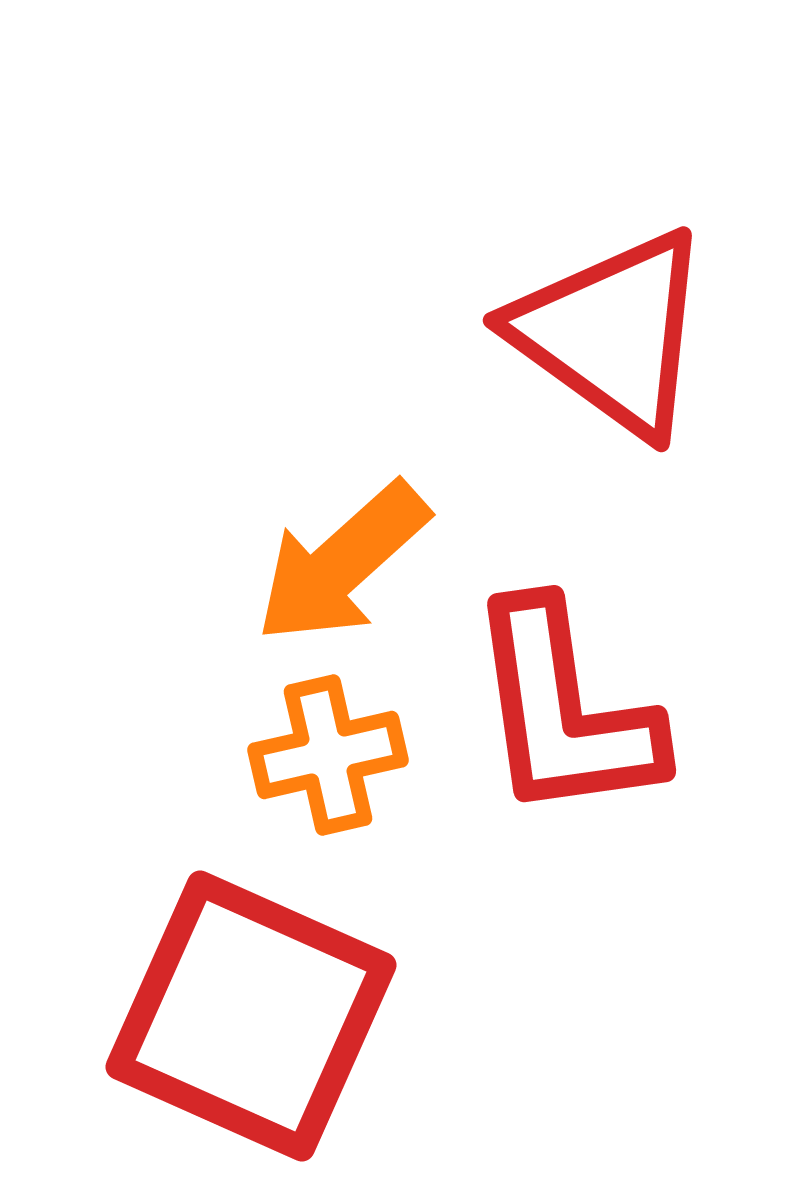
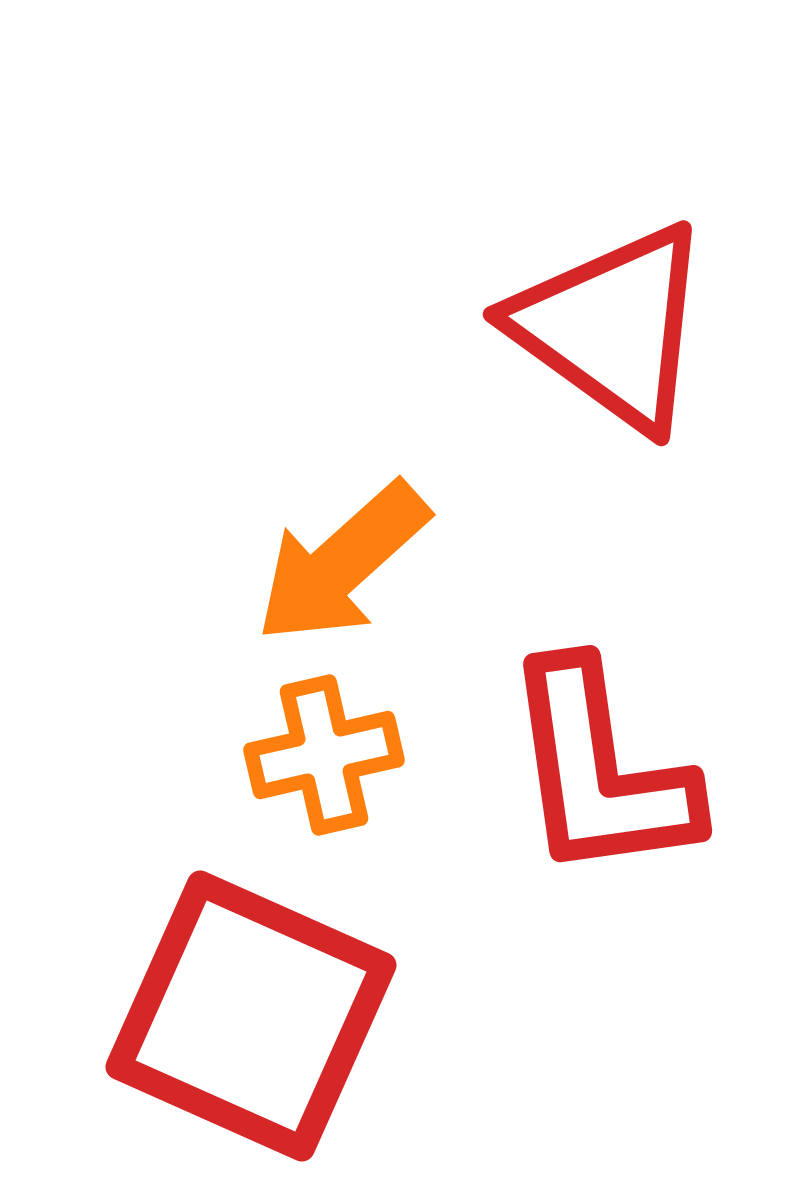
red triangle: moved 6 px up
red L-shape: moved 36 px right, 60 px down
orange cross: moved 4 px left
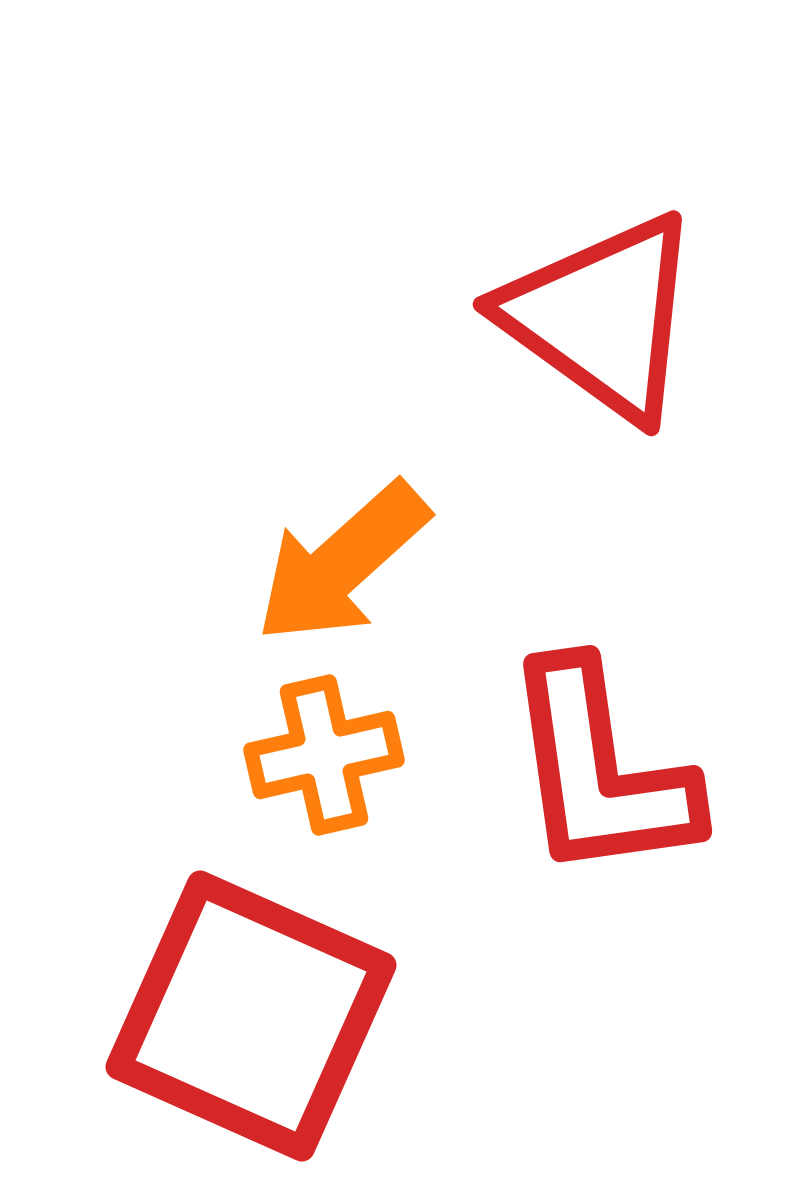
red triangle: moved 10 px left, 10 px up
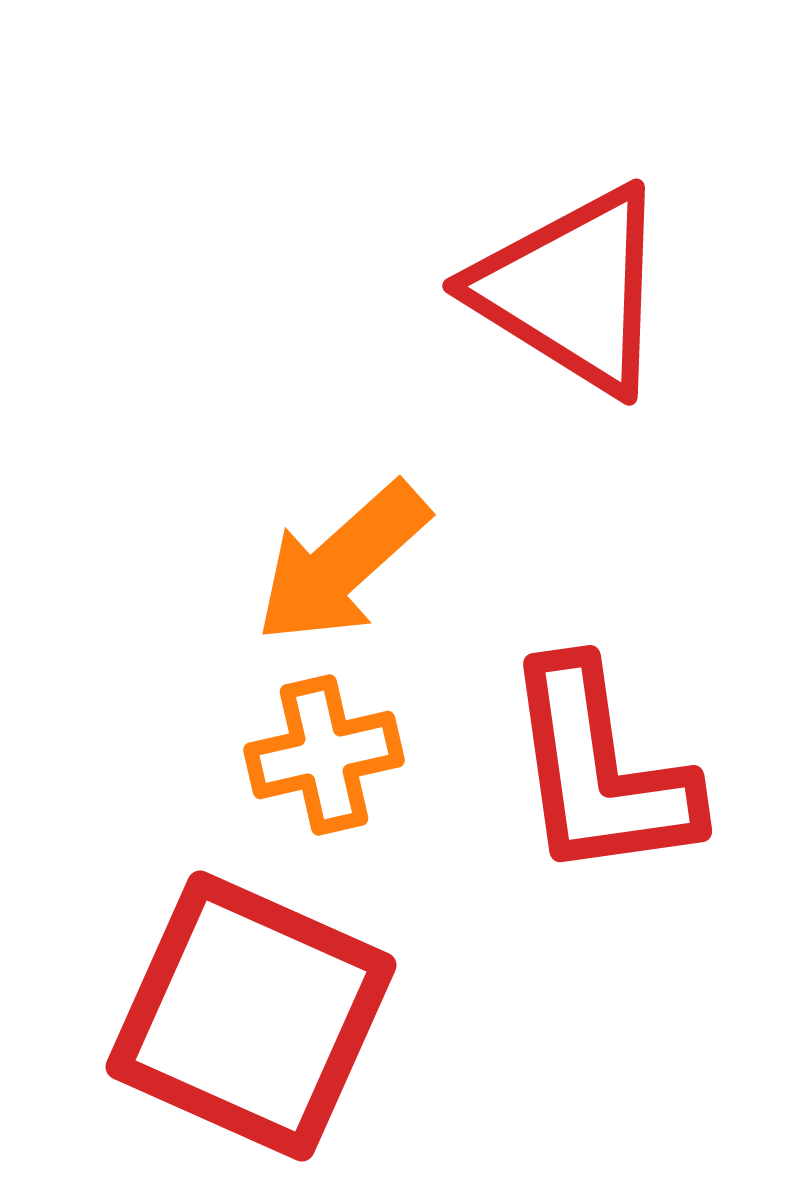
red triangle: moved 30 px left, 27 px up; rotated 4 degrees counterclockwise
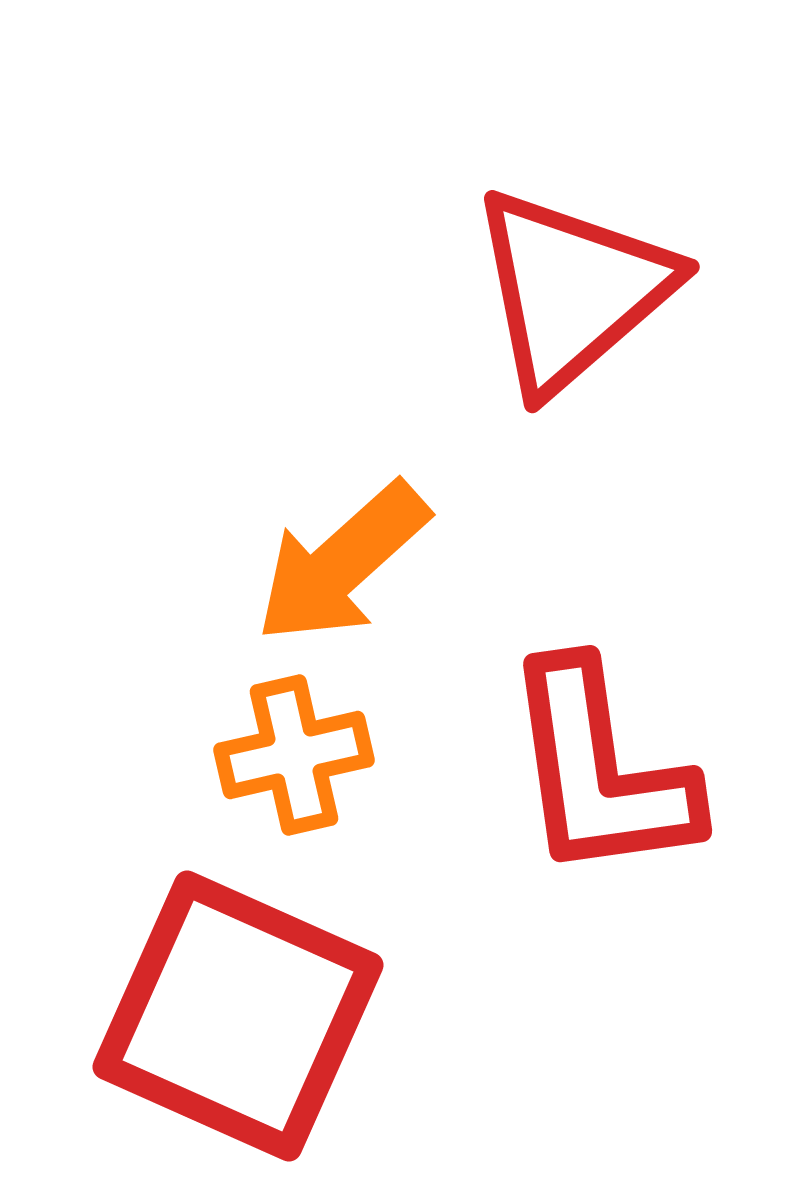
red triangle: rotated 47 degrees clockwise
orange cross: moved 30 px left
red square: moved 13 px left
